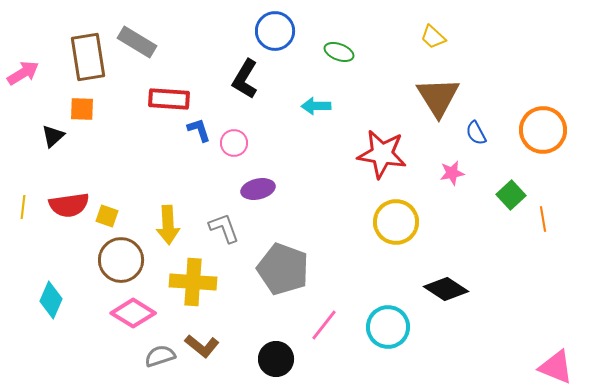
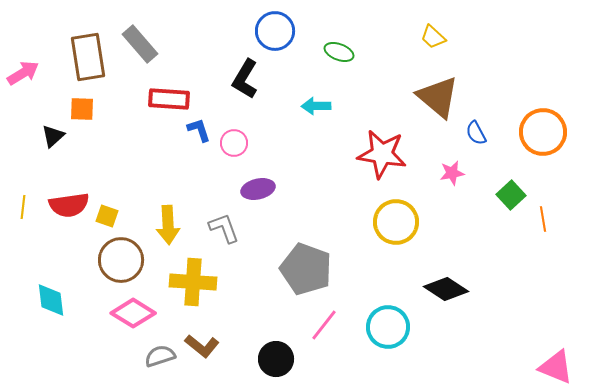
gray rectangle: moved 3 px right, 2 px down; rotated 18 degrees clockwise
brown triangle: rotated 18 degrees counterclockwise
orange circle: moved 2 px down
gray pentagon: moved 23 px right
cyan diamond: rotated 30 degrees counterclockwise
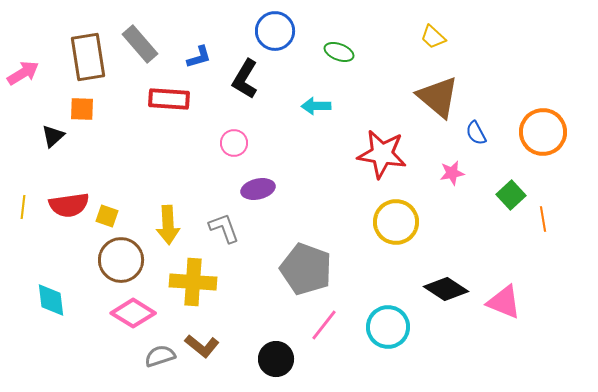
blue L-shape: moved 73 px up; rotated 92 degrees clockwise
pink triangle: moved 52 px left, 65 px up
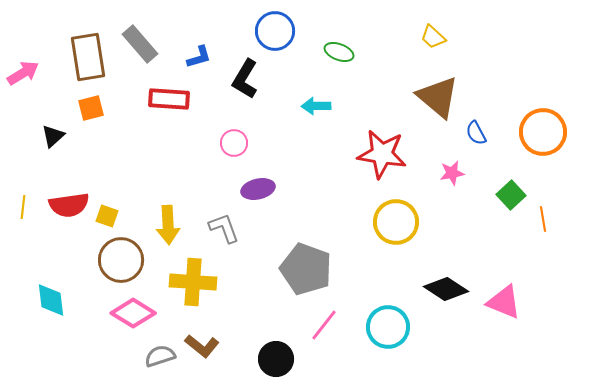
orange square: moved 9 px right, 1 px up; rotated 16 degrees counterclockwise
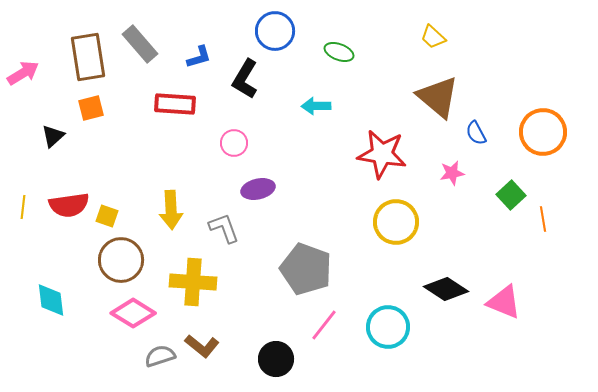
red rectangle: moved 6 px right, 5 px down
yellow arrow: moved 3 px right, 15 px up
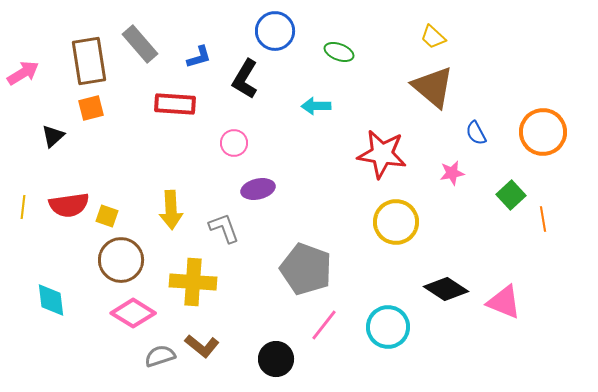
brown rectangle: moved 1 px right, 4 px down
brown triangle: moved 5 px left, 10 px up
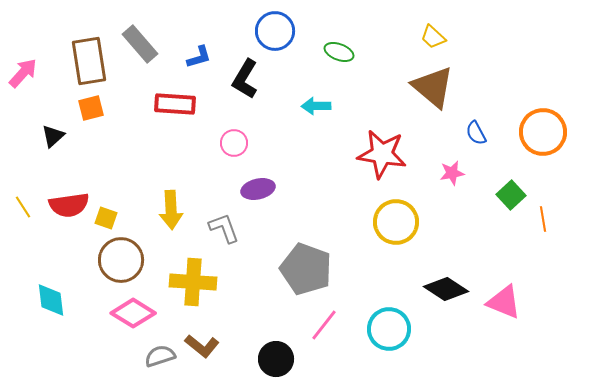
pink arrow: rotated 16 degrees counterclockwise
yellow line: rotated 40 degrees counterclockwise
yellow square: moved 1 px left, 2 px down
cyan circle: moved 1 px right, 2 px down
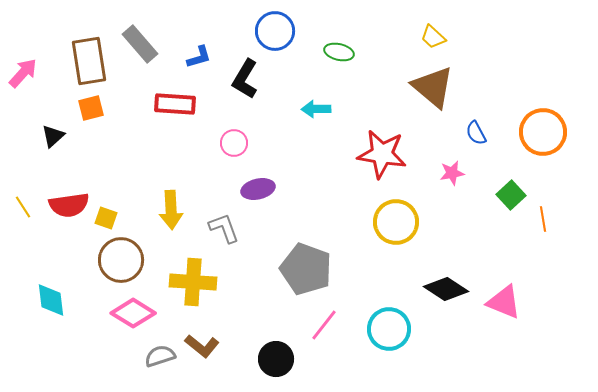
green ellipse: rotated 8 degrees counterclockwise
cyan arrow: moved 3 px down
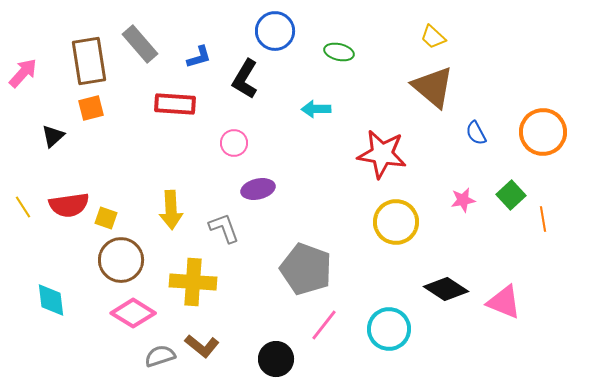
pink star: moved 11 px right, 27 px down
